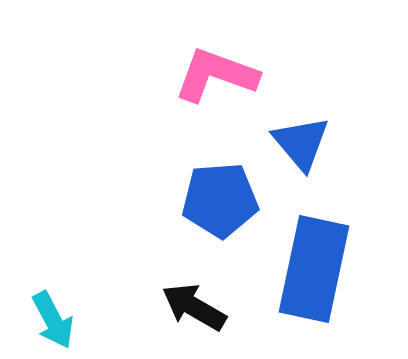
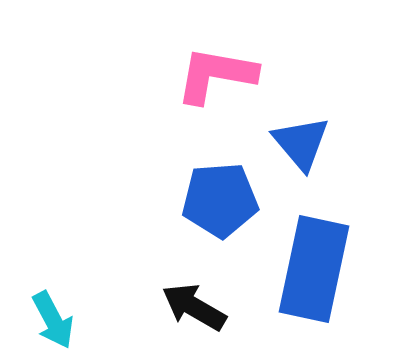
pink L-shape: rotated 10 degrees counterclockwise
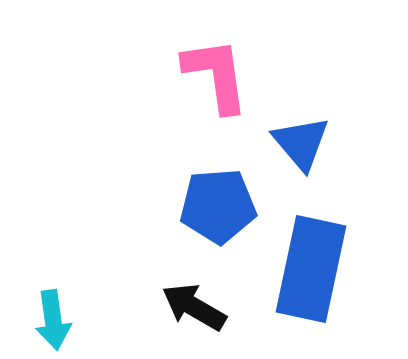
pink L-shape: rotated 72 degrees clockwise
blue pentagon: moved 2 px left, 6 px down
blue rectangle: moved 3 px left
cyan arrow: rotated 20 degrees clockwise
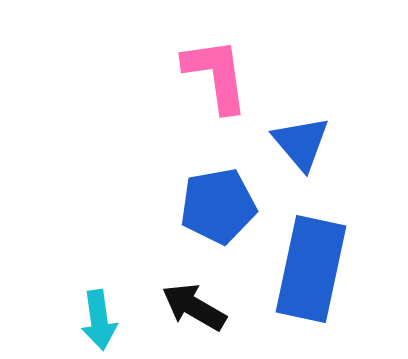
blue pentagon: rotated 6 degrees counterclockwise
cyan arrow: moved 46 px right
